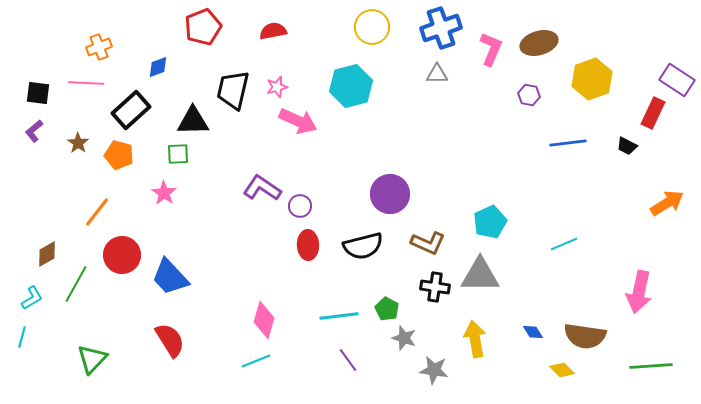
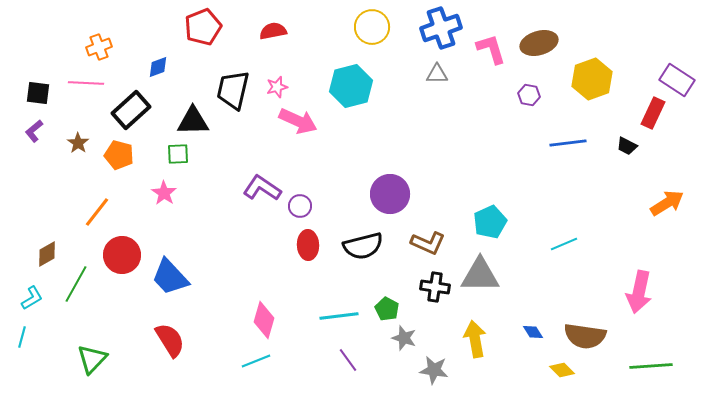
pink L-shape at (491, 49): rotated 40 degrees counterclockwise
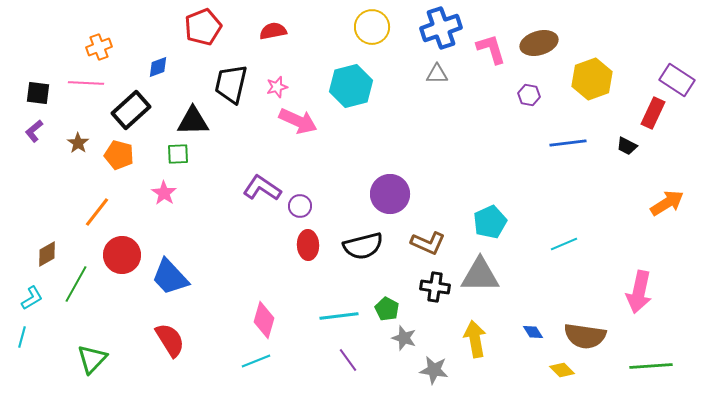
black trapezoid at (233, 90): moved 2 px left, 6 px up
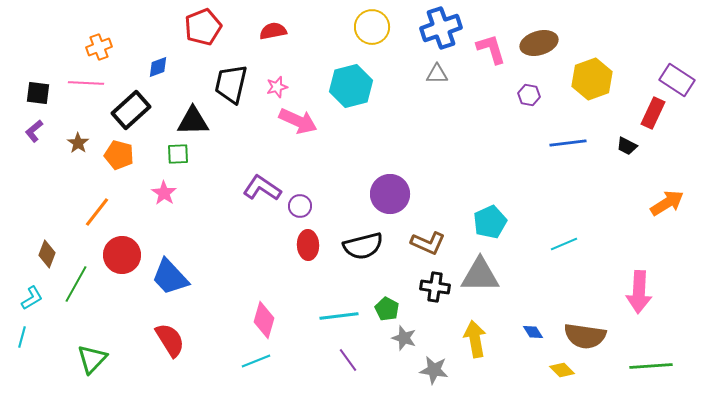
brown diamond at (47, 254): rotated 40 degrees counterclockwise
pink arrow at (639, 292): rotated 9 degrees counterclockwise
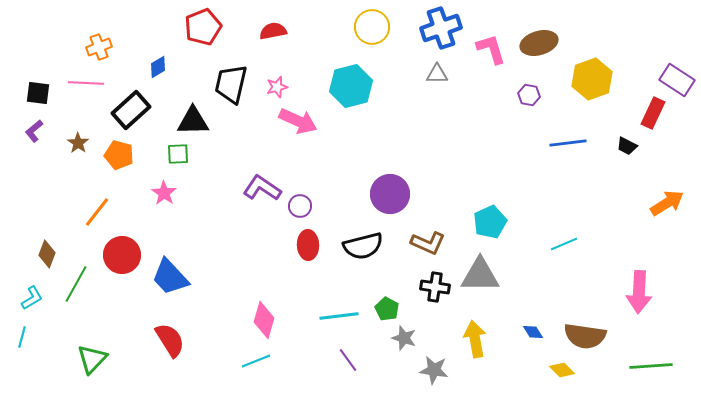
blue diamond at (158, 67): rotated 10 degrees counterclockwise
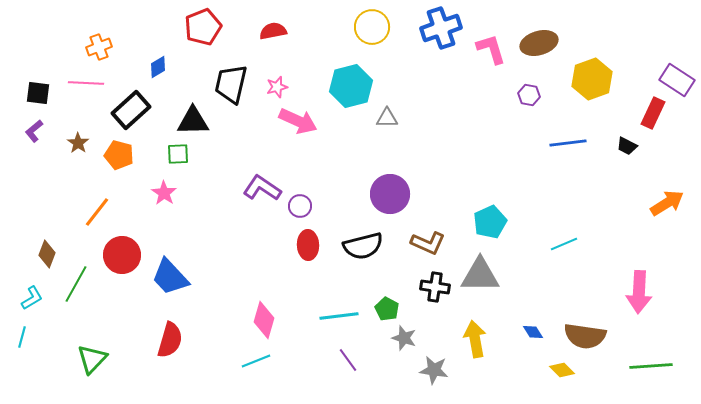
gray triangle at (437, 74): moved 50 px left, 44 px down
red semicircle at (170, 340): rotated 48 degrees clockwise
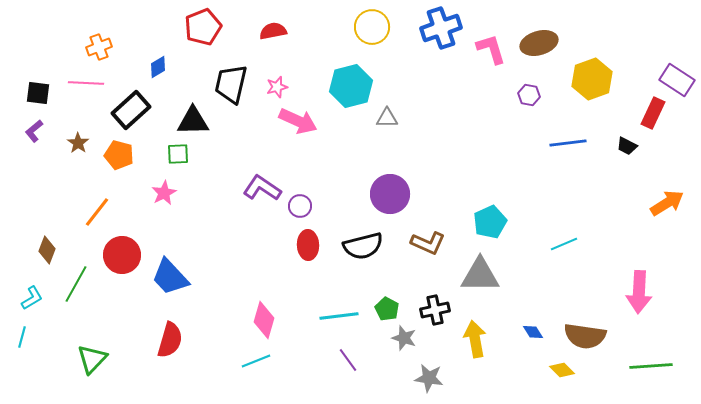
pink star at (164, 193): rotated 10 degrees clockwise
brown diamond at (47, 254): moved 4 px up
black cross at (435, 287): moved 23 px down; rotated 20 degrees counterclockwise
gray star at (434, 370): moved 5 px left, 8 px down
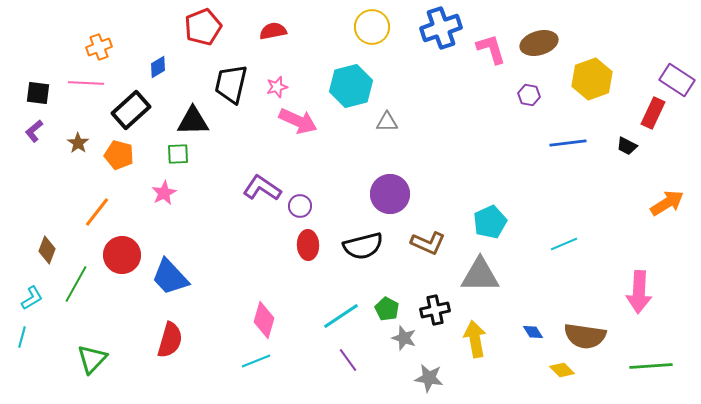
gray triangle at (387, 118): moved 4 px down
cyan line at (339, 316): moved 2 px right; rotated 27 degrees counterclockwise
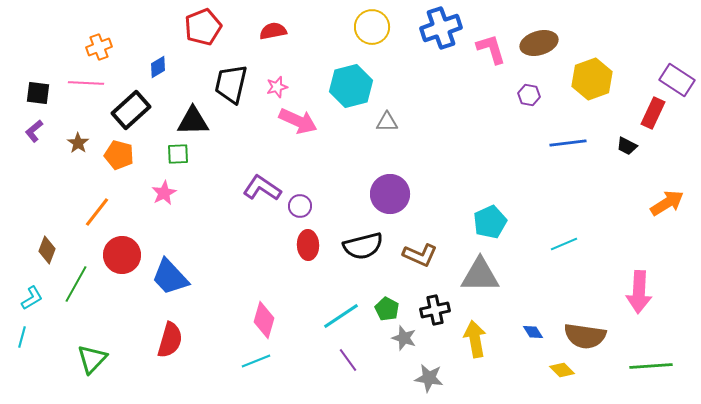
brown L-shape at (428, 243): moved 8 px left, 12 px down
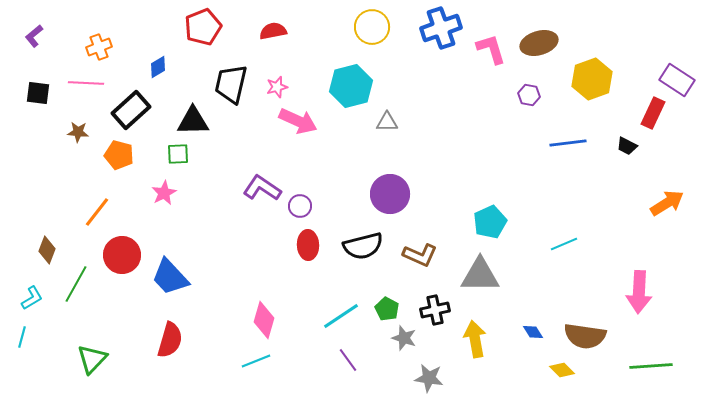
purple L-shape at (34, 131): moved 95 px up
brown star at (78, 143): moved 11 px up; rotated 30 degrees counterclockwise
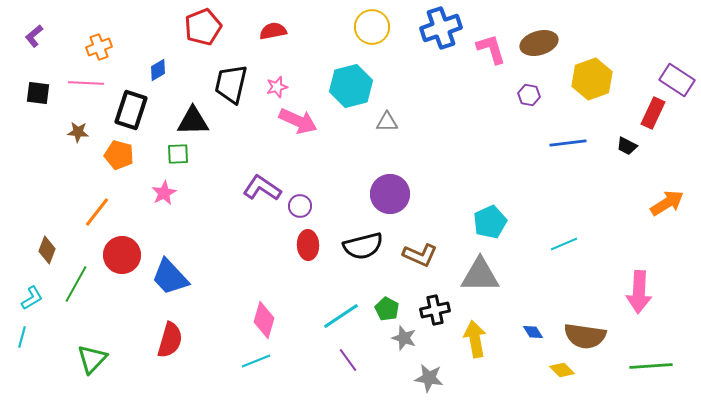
blue diamond at (158, 67): moved 3 px down
black rectangle at (131, 110): rotated 30 degrees counterclockwise
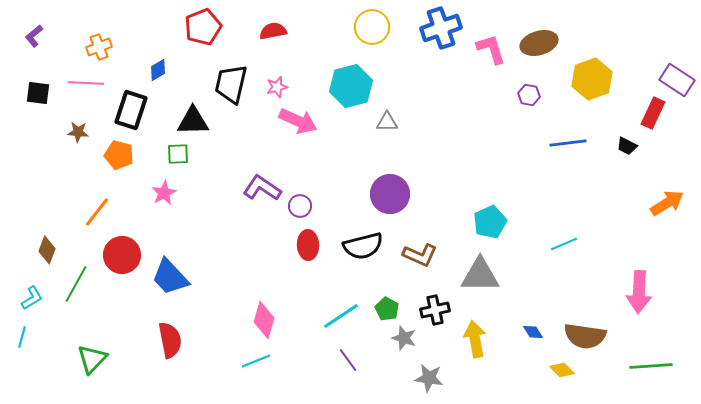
red semicircle at (170, 340): rotated 27 degrees counterclockwise
